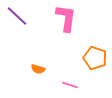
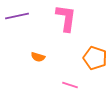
purple line: rotated 55 degrees counterclockwise
orange semicircle: moved 12 px up
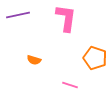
purple line: moved 1 px right, 1 px up
orange semicircle: moved 4 px left, 3 px down
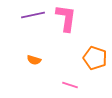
purple line: moved 15 px right
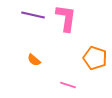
purple line: rotated 25 degrees clockwise
orange semicircle: rotated 24 degrees clockwise
pink line: moved 2 px left
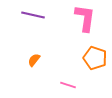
pink L-shape: moved 19 px right
orange semicircle: rotated 88 degrees clockwise
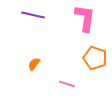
orange semicircle: moved 4 px down
pink line: moved 1 px left, 1 px up
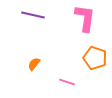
pink line: moved 2 px up
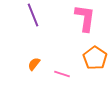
purple line: rotated 55 degrees clockwise
orange pentagon: rotated 15 degrees clockwise
pink line: moved 5 px left, 8 px up
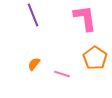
pink L-shape: rotated 16 degrees counterclockwise
